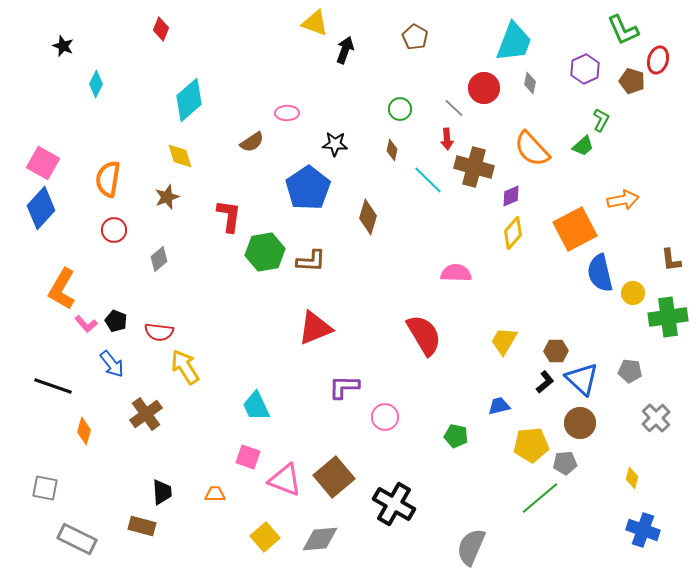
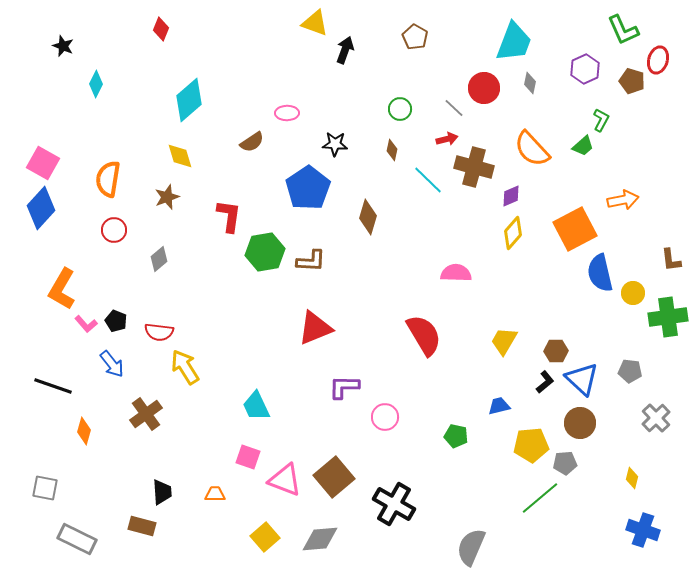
red arrow at (447, 139): rotated 100 degrees counterclockwise
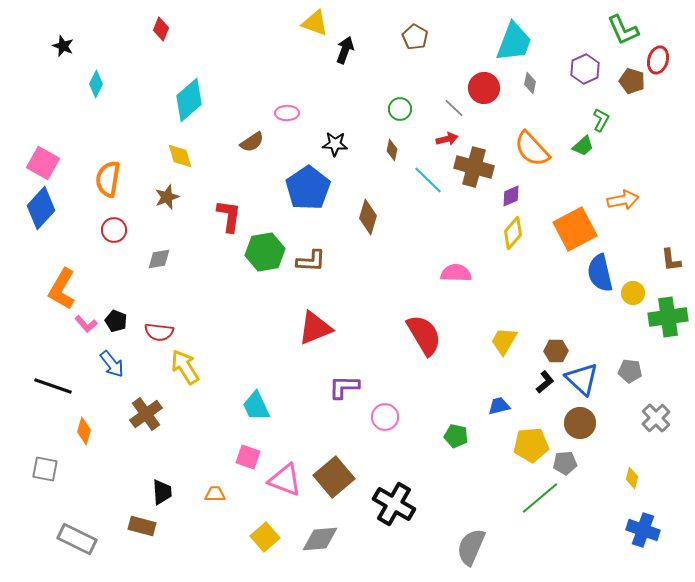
gray diamond at (159, 259): rotated 30 degrees clockwise
gray square at (45, 488): moved 19 px up
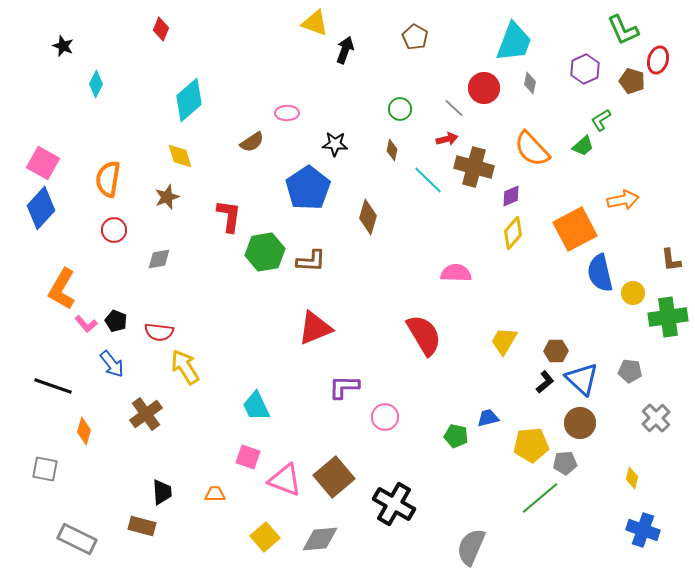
green L-shape at (601, 120): rotated 150 degrees counterclockwise
blue trapezoid at (499, 406): moved 11 px left, 12 px down
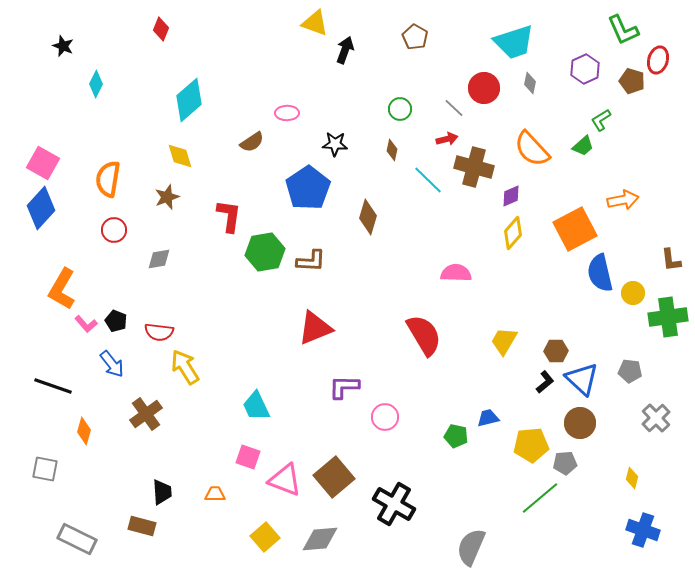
cyan trapezoid at (514, 42): rotated 51 degrees clockwise
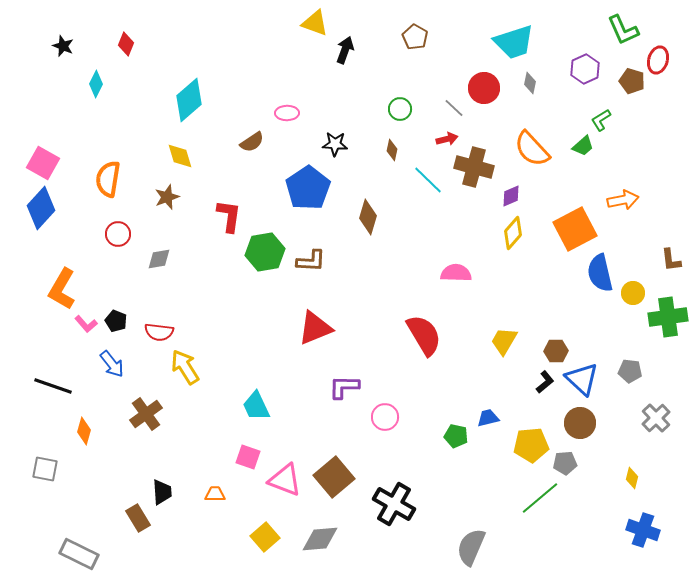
red diamond at (161, 29): moved 35 px left, 15 px down
red circle at (114, 230): moved 4 px right, 4 px down
brown rectangle at (142, 526): moved 4 px left, 8 px up; rotated 44 degrees clockwise
gray rectangle at (77, 539): moved 2 px right, 15 px down
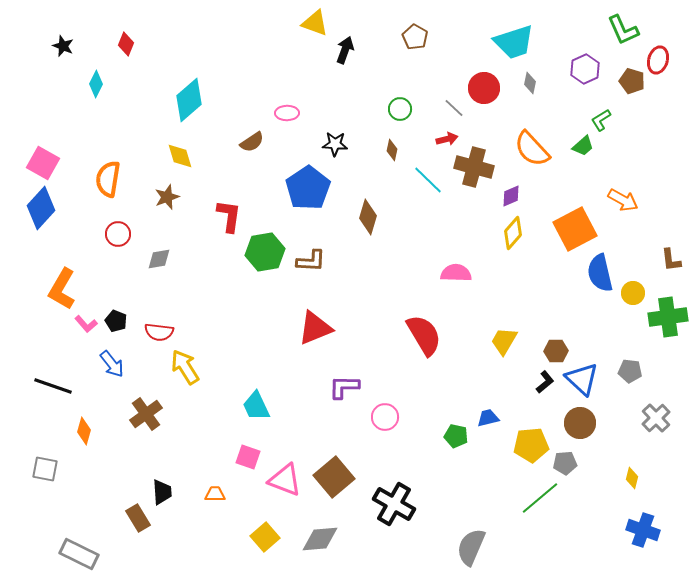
orange arrow at (623, 200): rotated 40 degrees clockwise
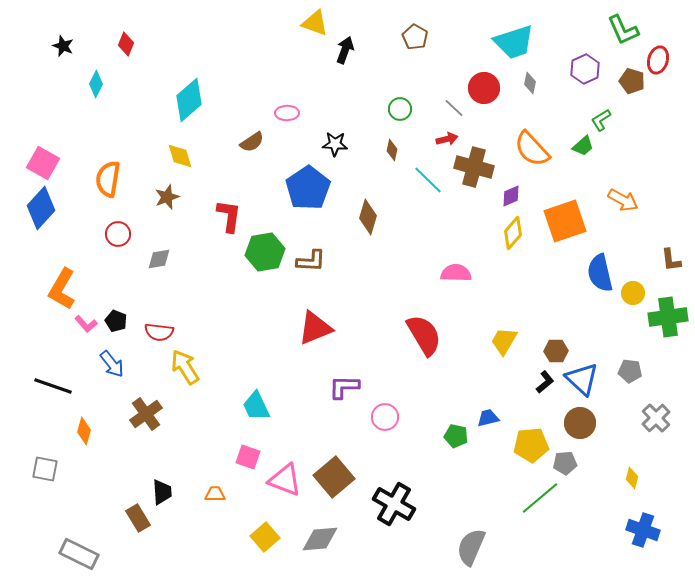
orange square at (575, 229): moved 10 px left, 8 px up; rotated 9 degrees clockwise
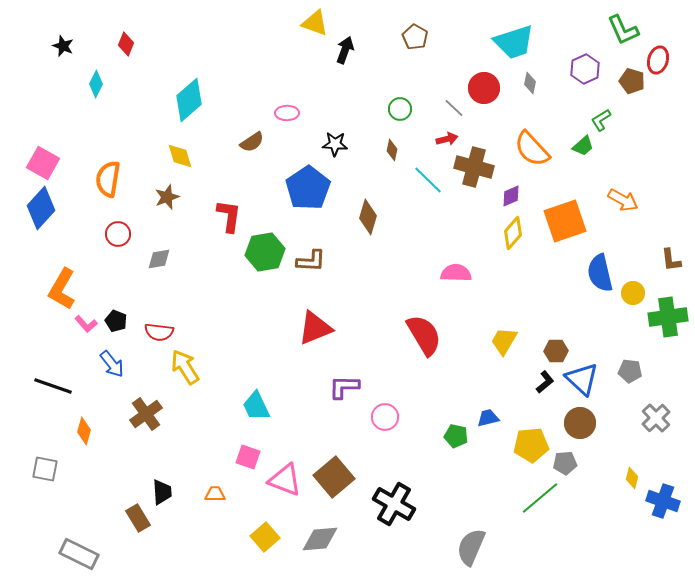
blue cross at (643, 530): moved 20 px right, 29 px up
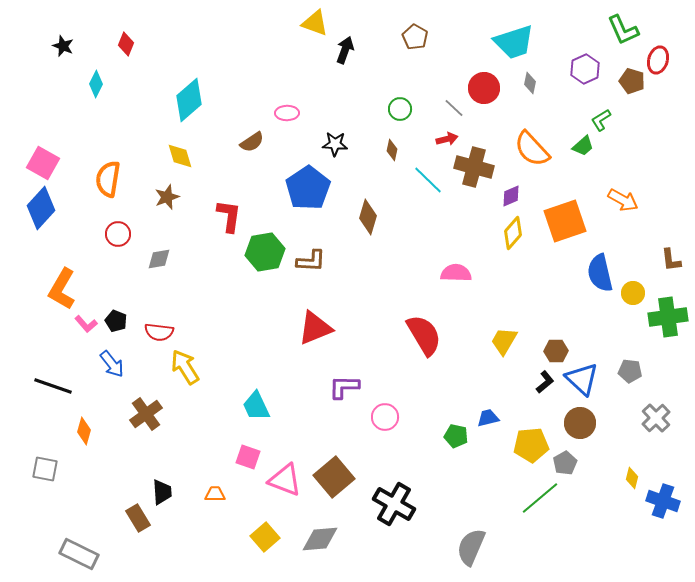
gray pentagon at (565, 463): rotated 25 degrees counterclockwise
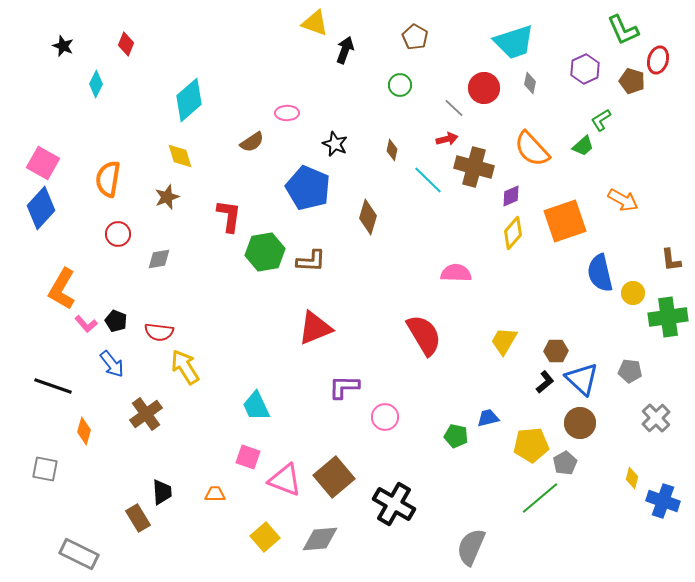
green circle at (400, 109): moved 24 px up
black star at (335, 144): rotated 20 degrees clockwise
blue pentagon at (308, 188): rotated 15 degrees counterclockwise
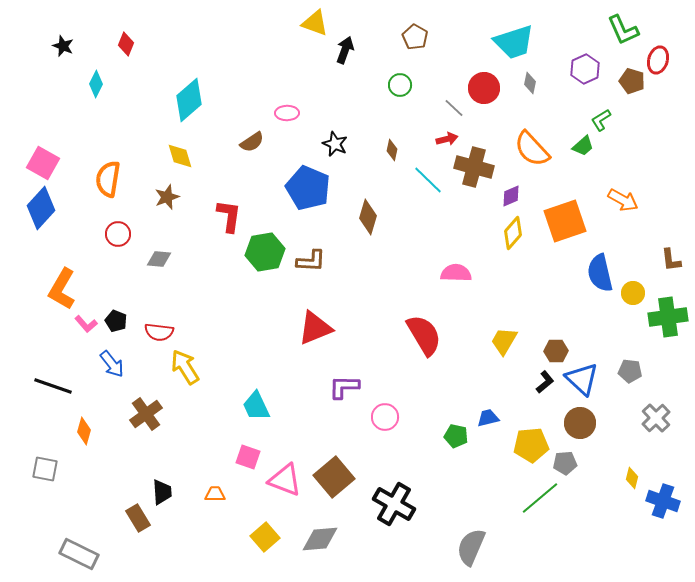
gray diamond at (159, 259): rotated 15 degrees clockwise
gray pentagon at (565, 463): rotated 25 degrees clockwise
